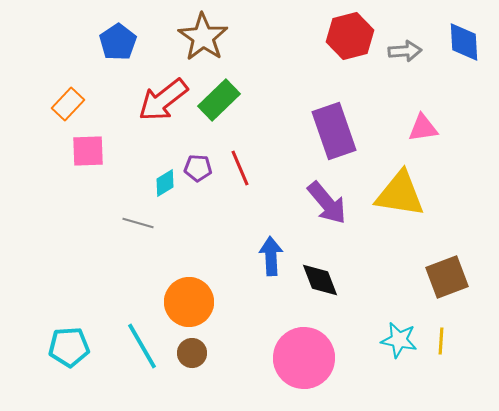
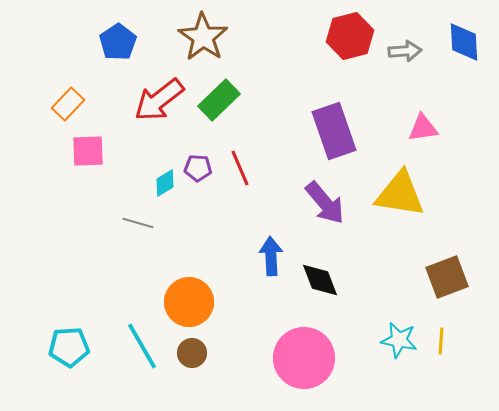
red arrow: moved 4 px left
purple arrow: moved 2 px left
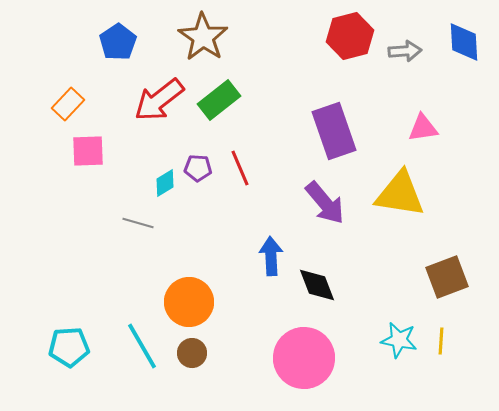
green rectangle: rotated 6 degrees clockwise
black diamond: moved 3 px left, 5 px down
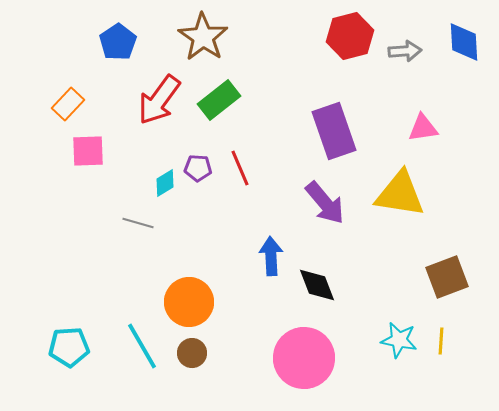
red arrow: rotated 16 degrees counterclockwise
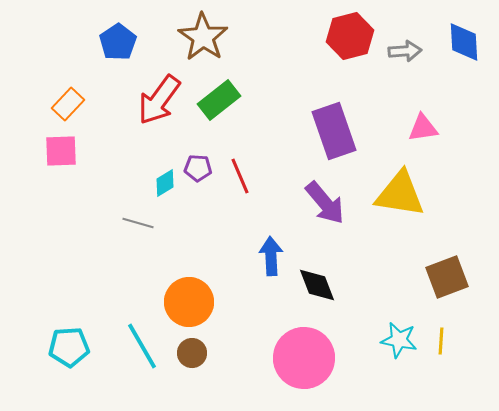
pink square: moved 27 px left
red line: moved 8 px down
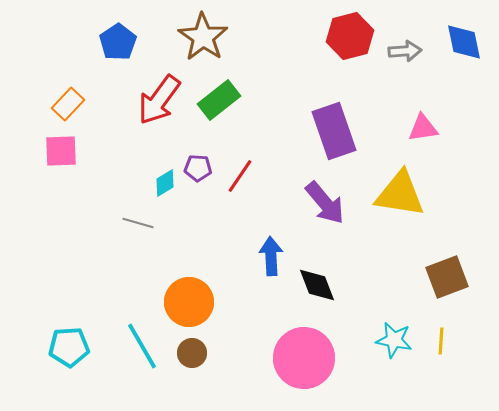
blue diamond: rotated 9 degrees counterclockwise
red line: rotated 57 degrees clockwise
cyan star: moved 5 px left
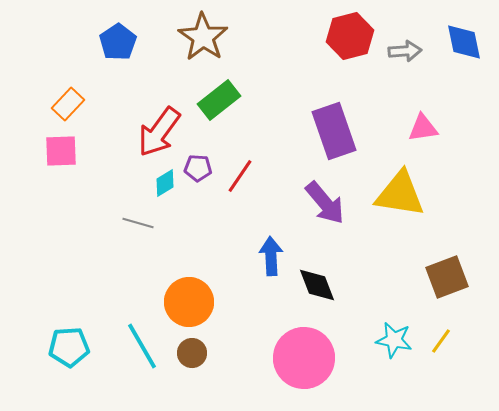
red arrow: moved 32 px down
yellow line: rotated 32 degrees clockwise
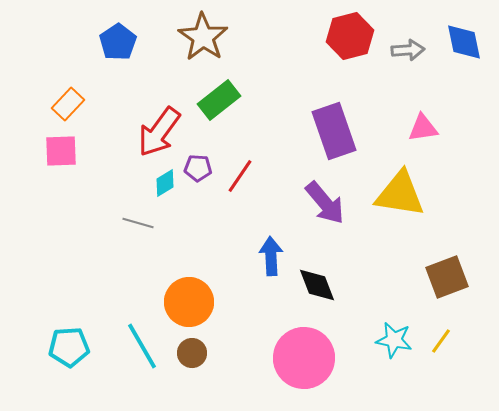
gray arrow: moved 3 px right, 1 px up
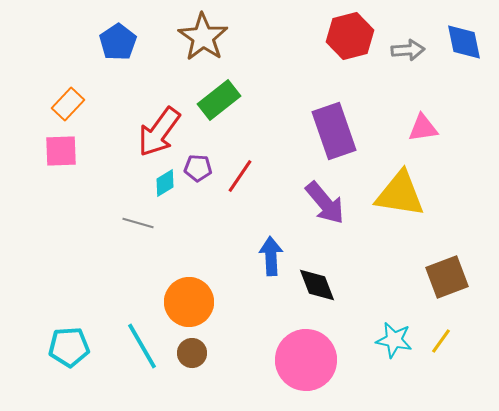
pink circle: moved 2 px right, 2 px down
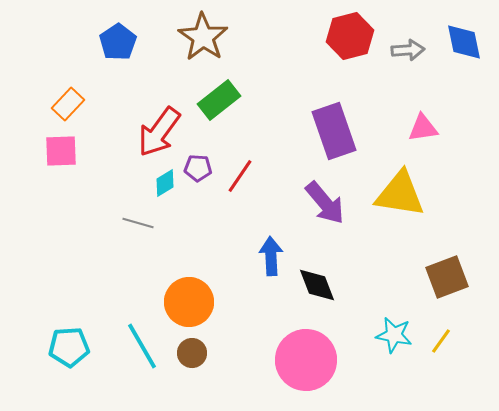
cyan star: moved 5 px up
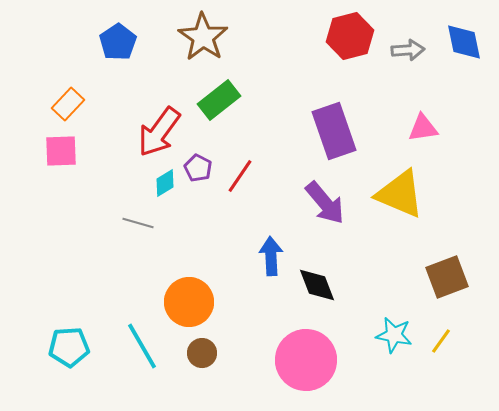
purple pentagon: rotated 24 degrees clockwise
yellow triangle: rotated 14 degrees clockwise
brown circle: moved 10 px right
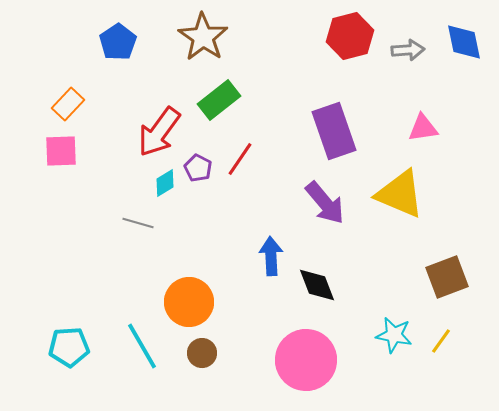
red line: moved 17 px up
